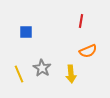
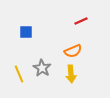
red line: rotated 56 degrees clockwise
orange semicircle: moved 15 px left
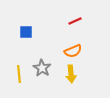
red line: moved 6 px left
yellow line: rotated 18 degrees clockwise
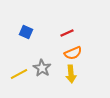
red line: moved 8 px left, 12 px down
blue square: rotated 24 degrees clockwise
orange semicircle: moved 2 px down
yellow line: rotated 66 degrees clockwise
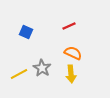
red line: moved 2 px right, 7 px up
orange semicircle: rotated 132 degrees counterclockwise
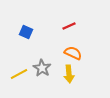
yellow arrow: moved 2 px left
